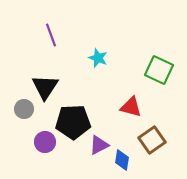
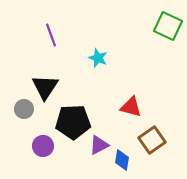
green square: moved 9 px right, 44 px up
purple circle: moved 2 px left, 4 px down
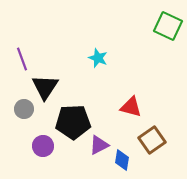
purple line: moved 29 px left, 24 px down
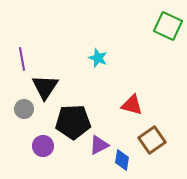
purple line: rotated 10 degrees clockwise
red triangle: moved 1 px right, 2 px up
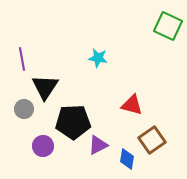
cyan star: rotated 12 degrees counterclockwise
purple triangle: moved 1 px left
blue diamond: moved 5 px right, 1 px up
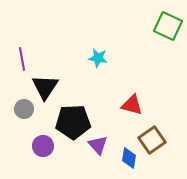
purple triangle: rotated 45 degrees counterclockwise
blue diamond: moved 2 px right, 1 px up
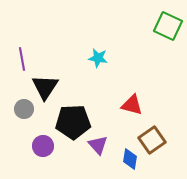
blue diamond: moved 1 px right, 1 px down
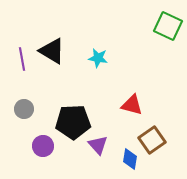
black triangle: moved 7 px right, 36 px up; rotated 32 degrees counterclockwise
